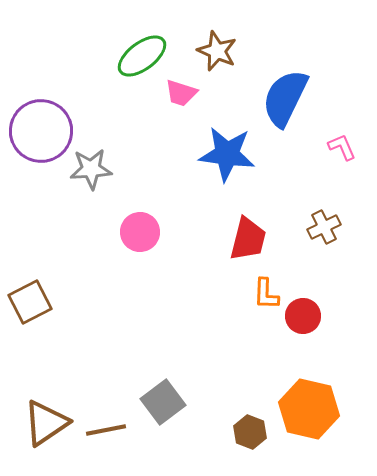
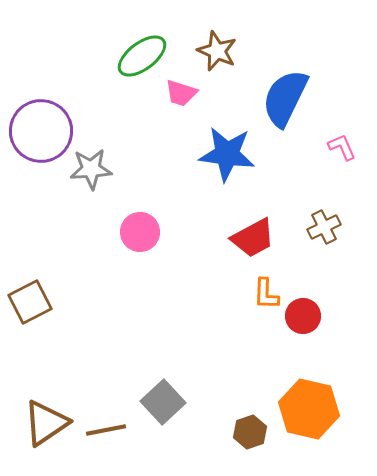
red trapezoid: moved 5 px right, 1 px up; rotated 48 degrees clockwise
gray square: rotated 6 degrees counterclockwise
brown hexagon: rotated 20 degrees clockwise
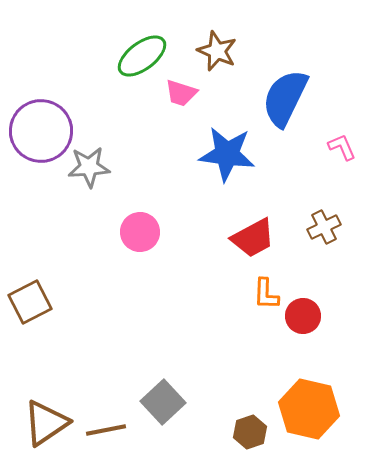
gray star: moved 2 px left, 2 px up
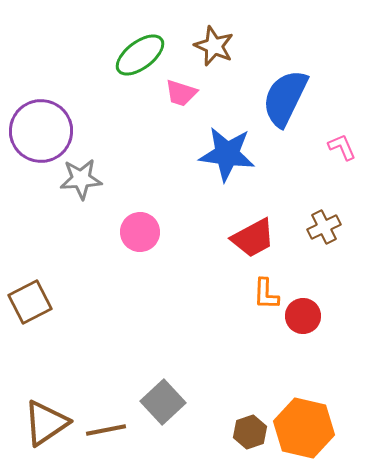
brown star: moved 3 px left, 5 px up
green ellipse: moved 2 px left, 1 px up
gray star: moved 8 px left, 12 px down
orange hexagon: moved 5 px left, 19 px down
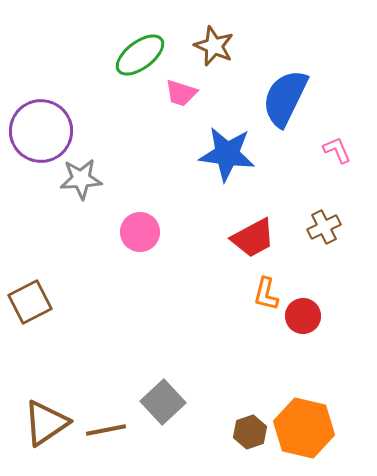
pink L-shape: moved 5 px left, 3 px down
orange L-shape: rotated 12 degrees clockwise
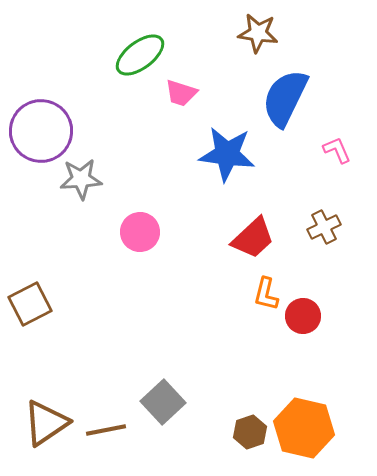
brown star: moved 44 px right, 13 px up; rotated 15 degrees counterclockwise
red trapezoid: rotated 15 degrees counterclockwise
brown square: moved 2 px down
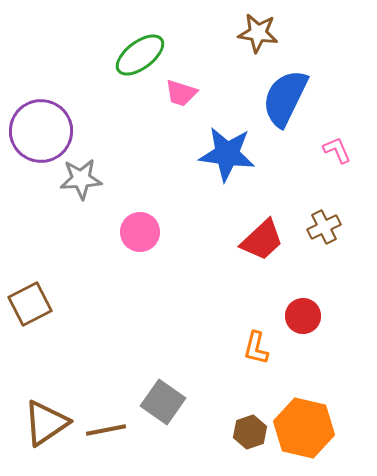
red trapezoid: moved 9 px right, 2 px down
orange L-shape: moved 10 px left, 54 px down
gray square: rotated 12 degrees counterclockwise
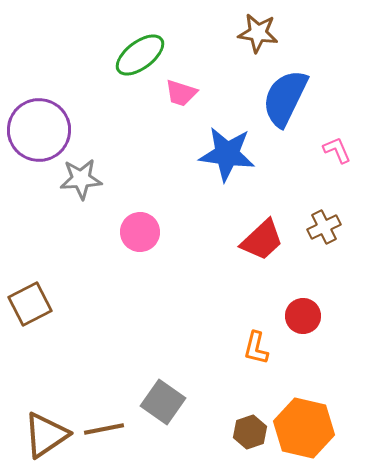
purple circle: moved 2 px left, 1 px up
brown triangle: moved 12 px down
brown line: moved 2 px left, 1 px up
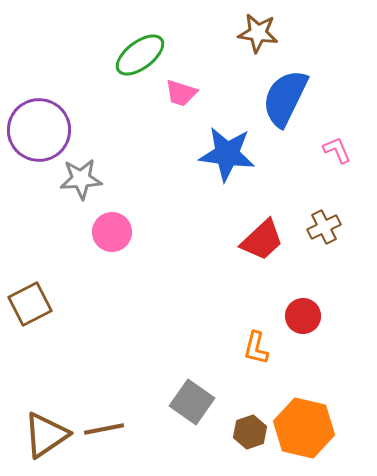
pink circle: moved 28 px left
gray square: moved 29 px right
